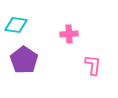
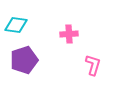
purple pentagon: rotated 20 degrees clockwise
pink L-shape: rotated 10 degrees clockwise
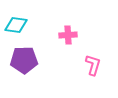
pink cross: moved 1 px left, 1 px down
purple pentagon: rotated 16 degrees clockwise
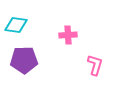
pink L-shape: moved 2 px right
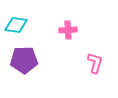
pink cross: moved 5 px up
pink L-shape: moved 2 px up
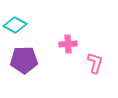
cyan diamond: moved 1 px left; rotated 20 degrees clockwise
pink cross: moved 14 px down
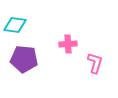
cyan diamond: rotated 20 degrees counterclockwise
purple pentagon: moved 1 px up; rotated 8 degrees clockwise
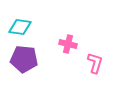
cyan diamond: moved 5 px right, 2 px down
pink cross: rotated 18 degrees clockwise
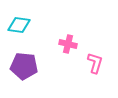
cyan diamond: moved 1 px left, 2 px up
purple pentagon: moved 7 px down
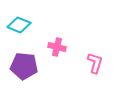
cyan diamond: rotated 15 degrees clockwise
pink cross: moved 11 px left, 3 px down
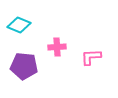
pink cross: rotated 18 degrees counterclockwise
pink L-shape: moved 4 px left, 6 px up; rotated 110 degrees counterclockwise
